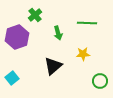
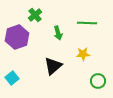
green circle: moved 2 px left
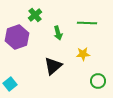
cyan square: moved 2 px left, 6 px down
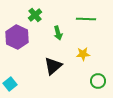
green line: moved 1 px left, 4 px up
purple hexagon: rotated 15 degrees counterclockwise
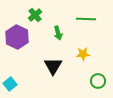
black triangle: rotated 18 degrees counterclockwise
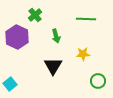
green arrow: moved 2 px left, 3 px down
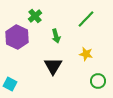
green cross: moved 1 px down
green line: rotated 48 degrees counterclockwise
yellow star: moved 3 px right; rotated 16 degrees clockwise
cyan square: rotated 24 degrees counterclockwise
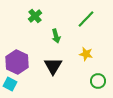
purple hexagon: moved 25 px down
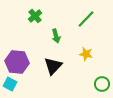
purple hexagon: rotated 20 degrees counterclockwise
black triangle: rotated 12 degrees clockwise
green circle: moved 4 px right, 3 px down
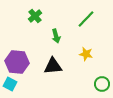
black triangle: rotated 42 degrees clockwise
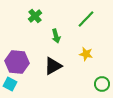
black triangle: rotated 24 degrees counterclockwise
